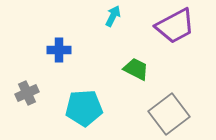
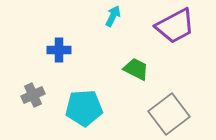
gray cross: moved 6 px right, 2 px down
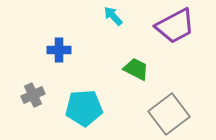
cyan arrow: rotated 70 degrees counterclockwise
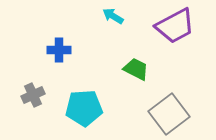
cyan arrow: rotated 15 degrees counterclockwise
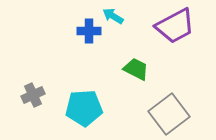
blue cross: moved 30 px right, 19 px up
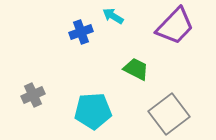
purple trapezoid: rotated 18 degrees counterclockwise
blue cross: moved 8 px left, 1 px down; rotated 20 degrees counterclockwise
cyan pentagon: moved 9 px right, 3 px down
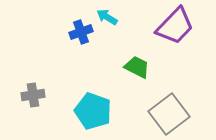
cyan arrow: moved 6 px left, 1 px down
green trapezoid: moved 1 px right, 2 px up
gray cross: rotated 15 degrees clockwise
cyan pentagon: rotated 24 degrees clockwise
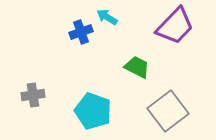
gray square: moved 1 px left, 3 px up
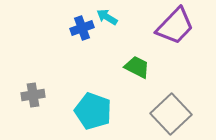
blue cross: moved 1 px right, 4 px up
gray square: moved 3 px right, 3 px down; rotated 6 degrees counterclockwise
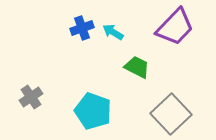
cyan arrow: moved 6 px right, 15 px down
purple trapezoid: moved 1 px down
gray cross: moved 2 px left, 2 px down; rotated 25 degrees counterclockwise
